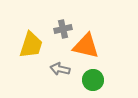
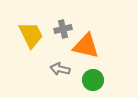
yellow trapezoid: moved 10 px up; rotated 44 degrees counterclockwise
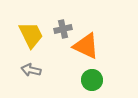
orange triangle: rotated 12 degrees clockwise
gray arrow: moved 29 px left, 1 px down
green circle: moved 1 px left
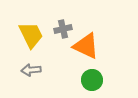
gray arrow: rotated 18 degrees counterclockwise
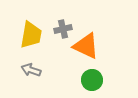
yellow trapezoid: rotated 36 degrees clockwise
gray arrow: rotated 24 degrees clockwise
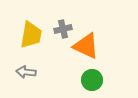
gray arrow: moved 5 px left, 2 px down; rotated 12 degrees counterclockwise
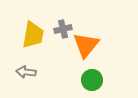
yellow trapezoid: moved 2 px right
orange triangle: moved 1 px up; rotated 44 degrees clockwise
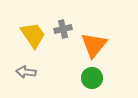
yellow trapezoid: rotated 44 degrees counterclockwise
orange triangle: moved 8 px right
green circle: moved 2 px up
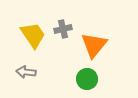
green circle: moved 5 px left, 1 px down
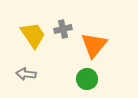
gray arrow: moved 2 px down
